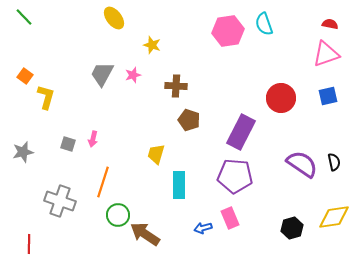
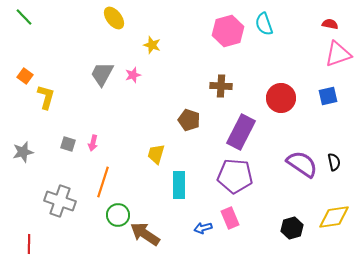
pink hexagon: rotated 8 degrees counterclockwise
pink triangle: moved 12 px right
brown cross: moved 45 px right
pink arrow: moved 4 px down
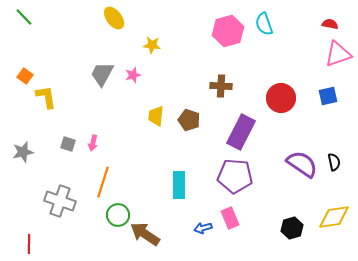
yellow star: rotated 12 degrees counterclockwise
yellow L-shape: rotated 25 degrees counterclockwise
yellow trapezoid: moved 38 px up; rotated 10 degrees counterclockwise
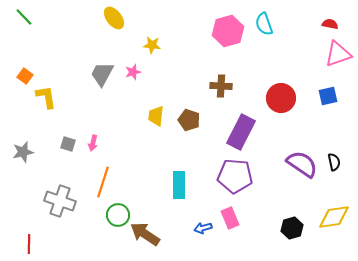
pink star: moved 3 px up
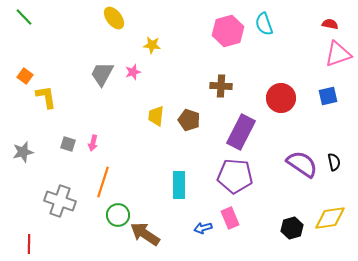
yellow diamond: moved 4 px left, 1 px down
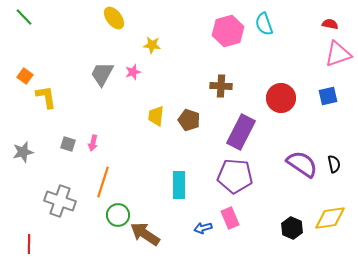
black semicircle: moved 2 px down
black hexagon: rotated 20 degrees counterclockwise
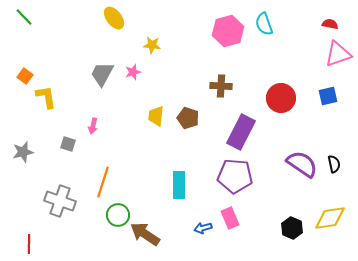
brown pentagon: moved 1 px left, 2 px up
pink arrow: moved 17 px up
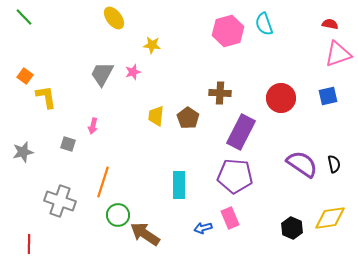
brown cross: moved 1 px left, 7 px down
brown pentagon: rotated 15 degrees clockwise
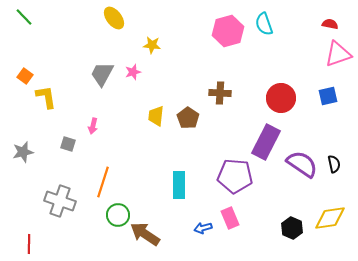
purple rectangle: moved 25 px right, 10 px down
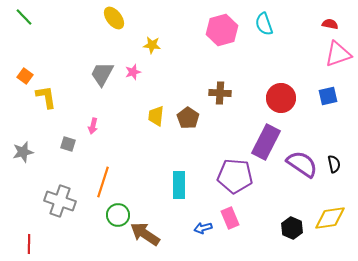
pink hexagon: moved 6 px left, 1 px up
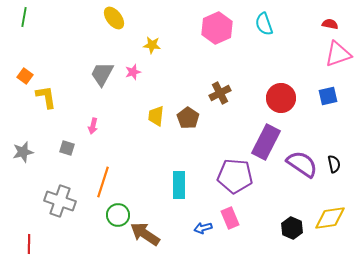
green line: rotated 54 degrees clockwise
pink hexagon: moved 5 px left, 2 px up; rotated 8 degrees counterclockwise
brown cross: rotated 30 degrees counterclockwise
gray square: moved 1 px left, 4 px down
